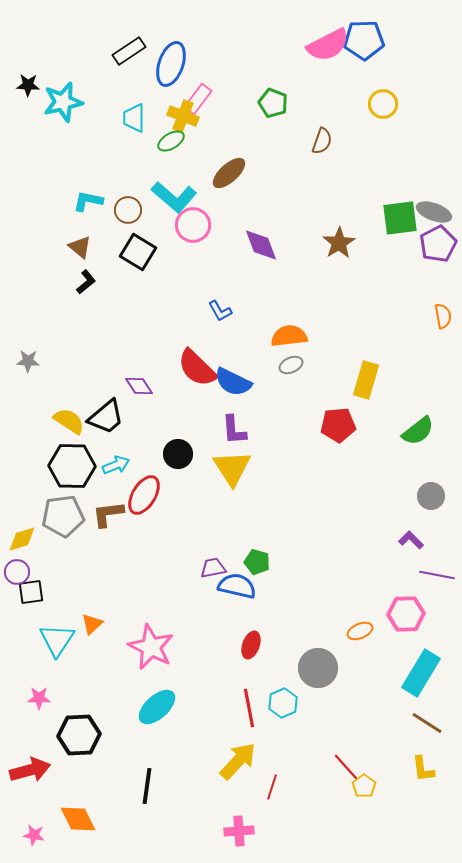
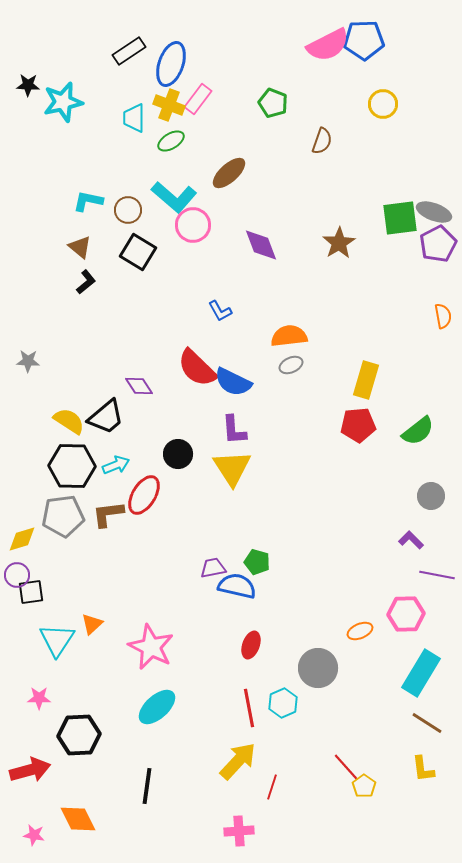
yellow cross at (183, 116): moved 14 px left, 11 px up
red pentagon at (338, 425): moved 20 px right
purple circle at (17, 572): moved 3 px down
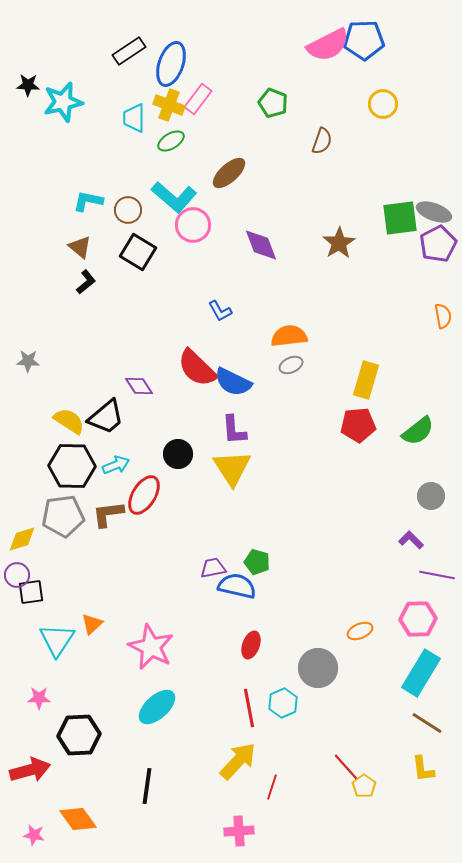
pink hexagon at (406, 614): moved 12 px right, 5 px down
orange diamond at (78, 819): rotated 9 degrees counterclockwise
